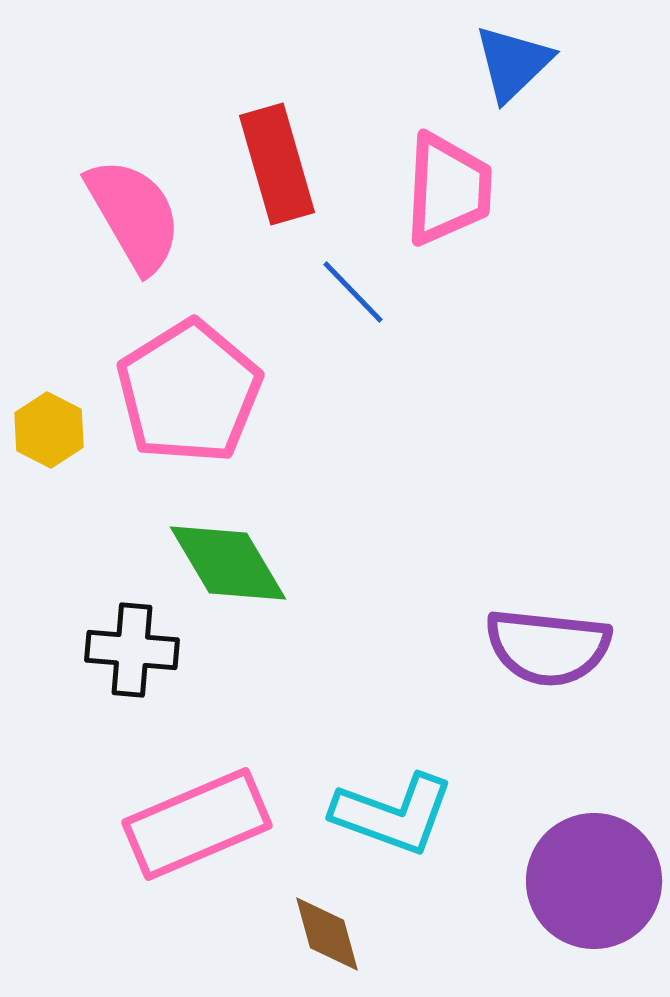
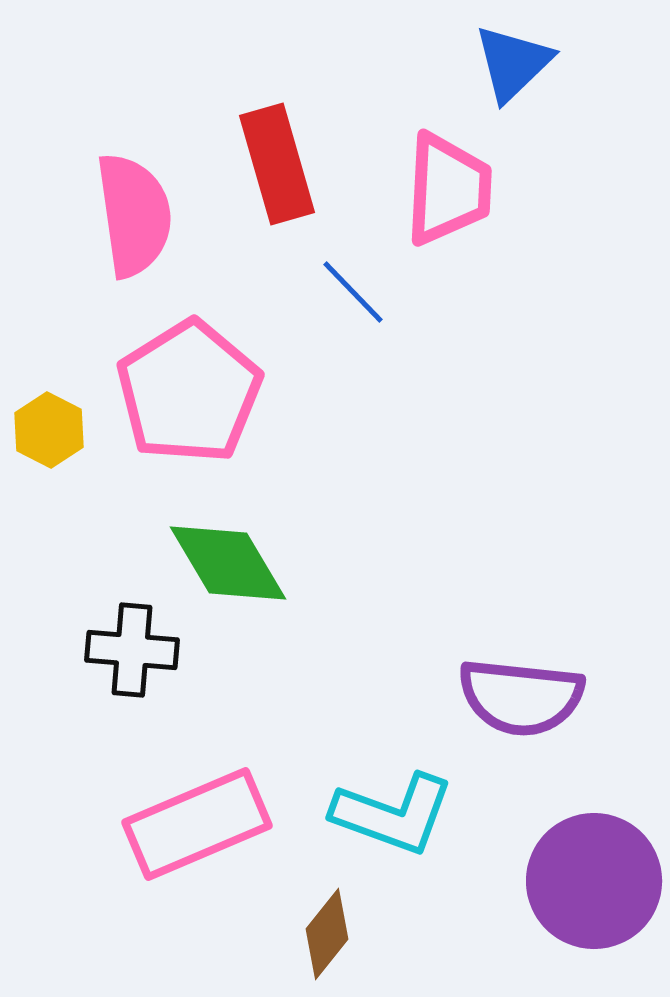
pink semicircle: rotated 22 degrees clockwise
purple semicircle: moved 27 px left, 50 px down
brown diamond: rotated 54 degrees clockwise
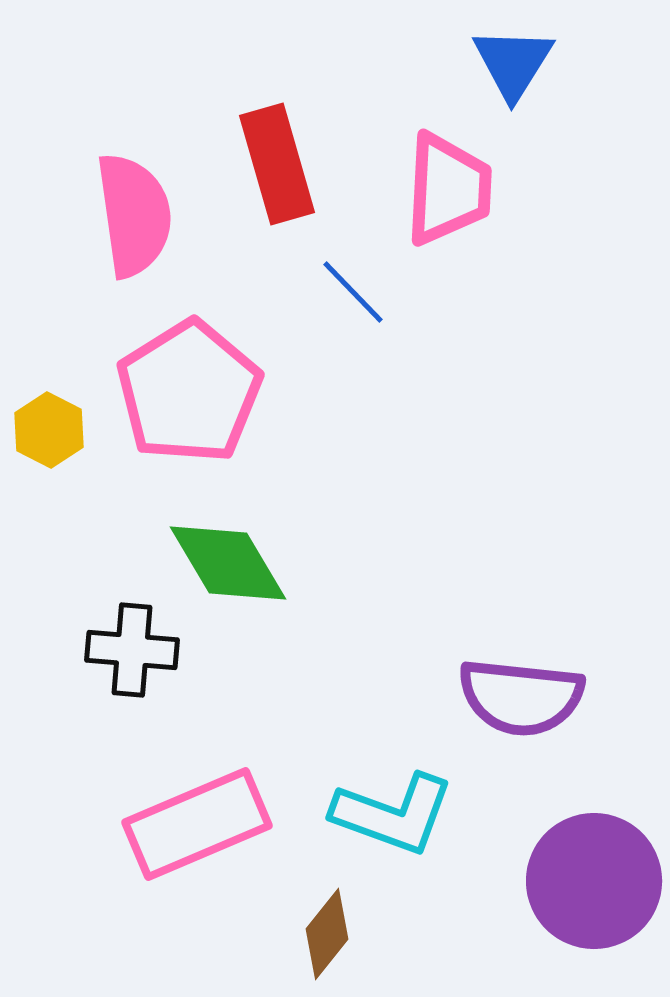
blue triangle: rotated 14 degrees counterclockwise
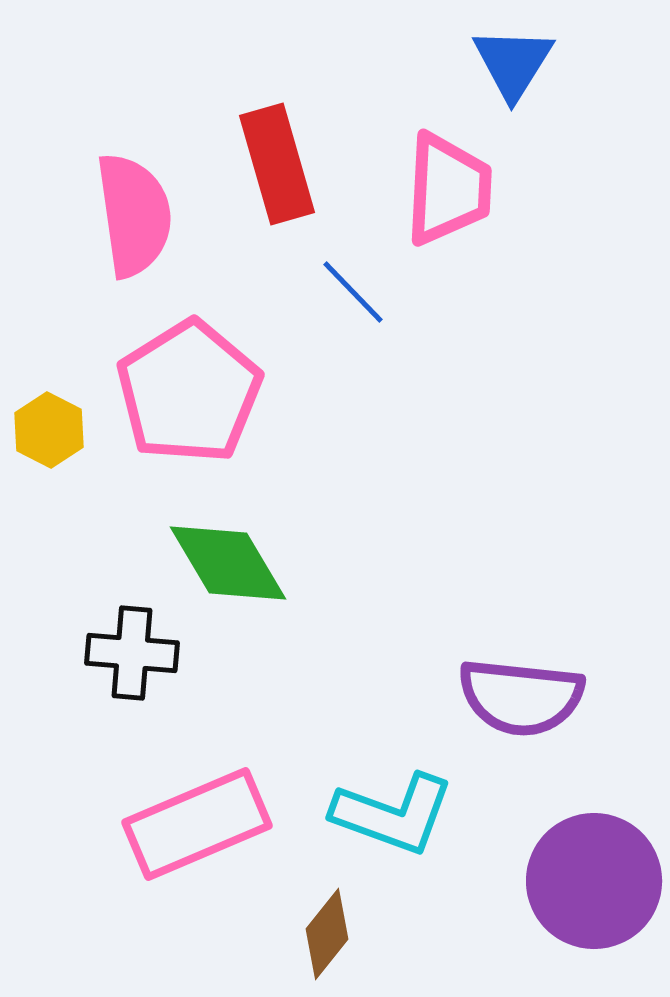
black cross: moved 3 px down
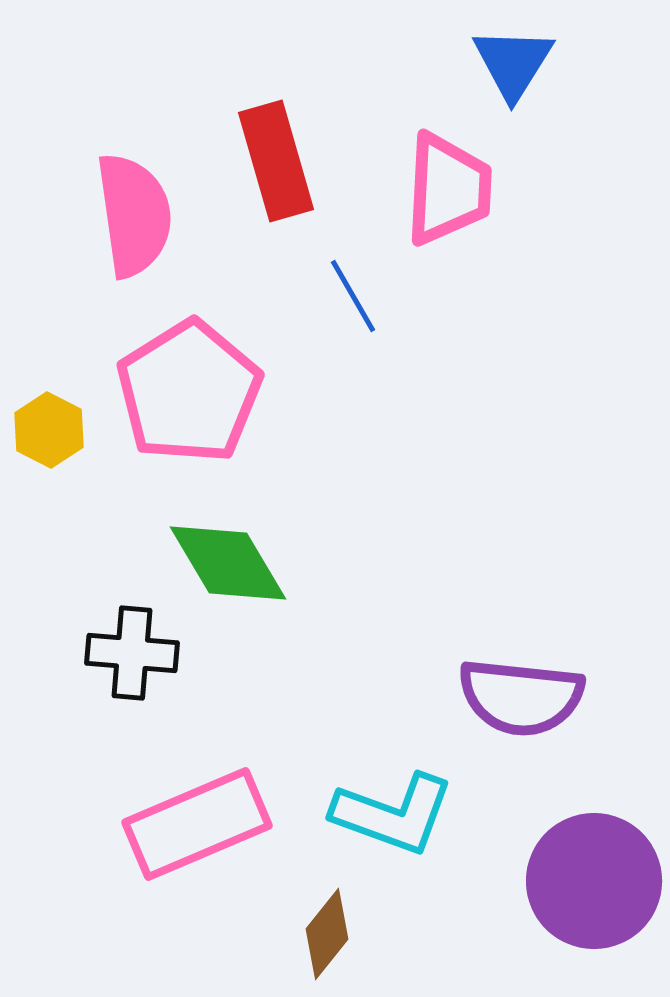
red rectangle: moved 1 px left, 3 px up
blue line: moved 4 px down; rotated 14 degrees clockwise
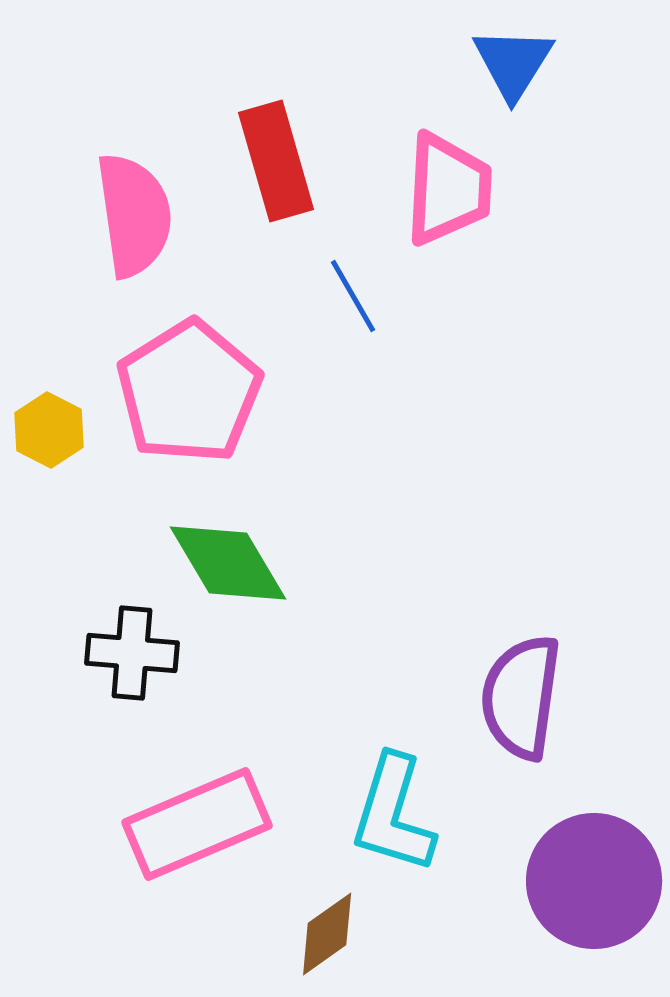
purple semicircle: rotated 92 degrees clockwise
cyan L-shape: rotated 87 degrees clockwise
brown diamond: rotated 16 degrees clockwise
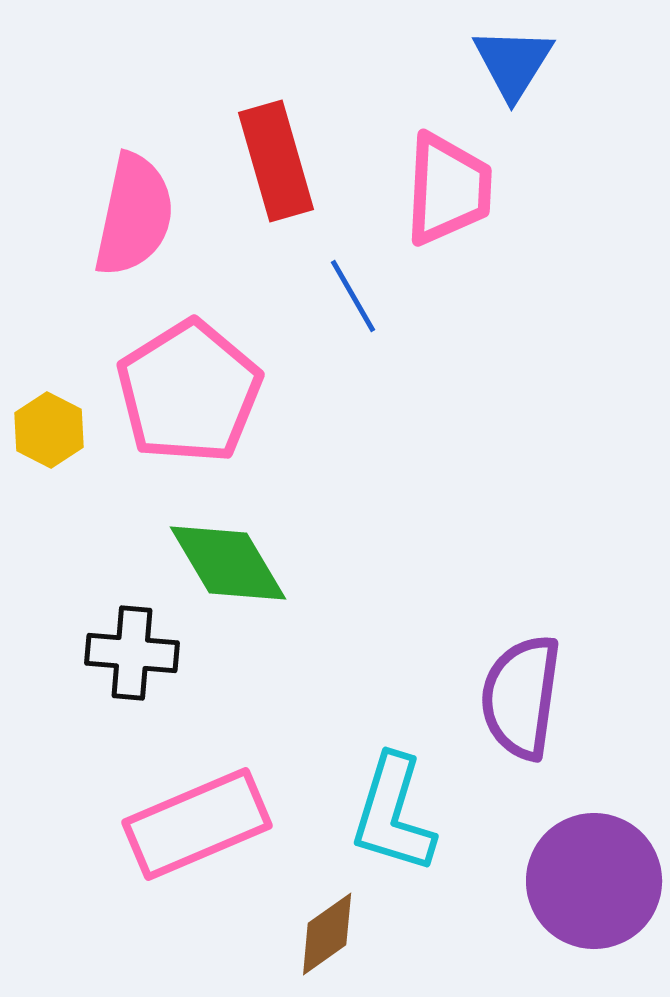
pink semicircle: rotated 20 degrees clockwise
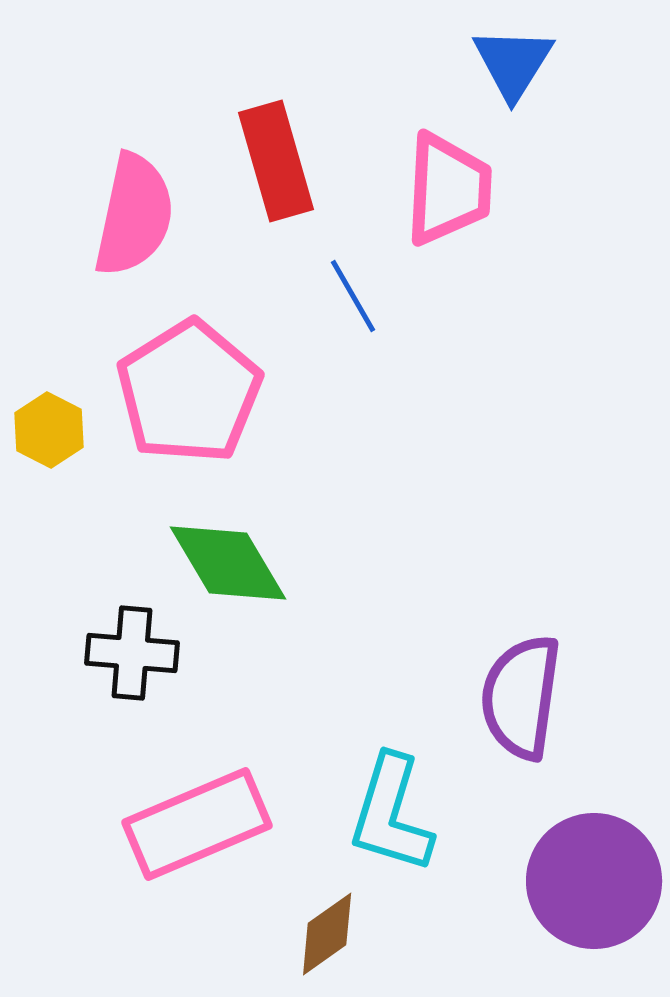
cyan L-shape: moved 2 px left
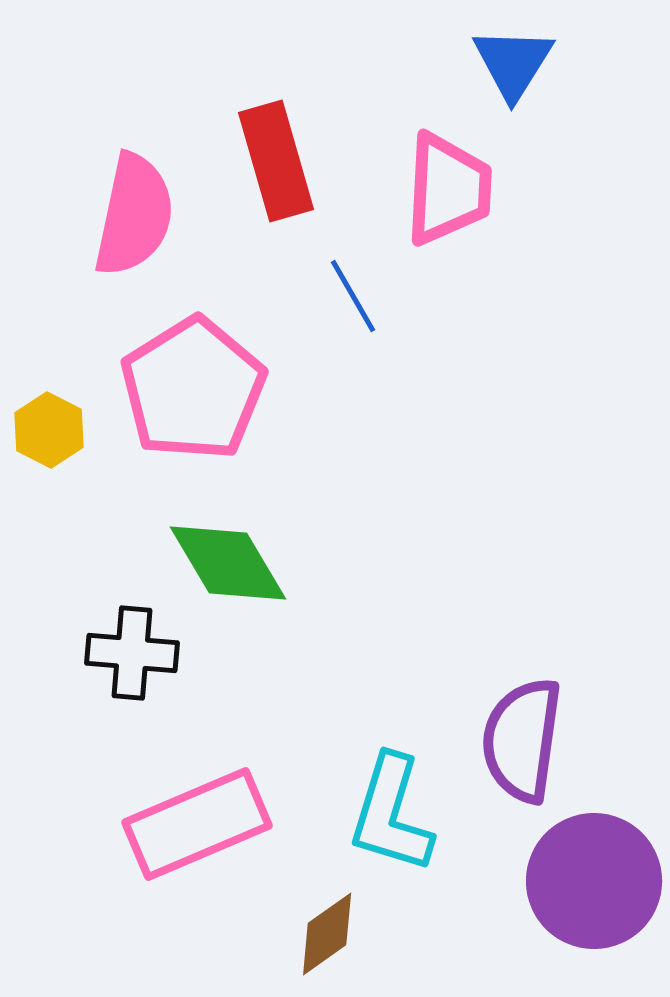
pink pentagon: moved 4 px right, 3 px up
purple semicircle: moved 1 px right, 43 px down
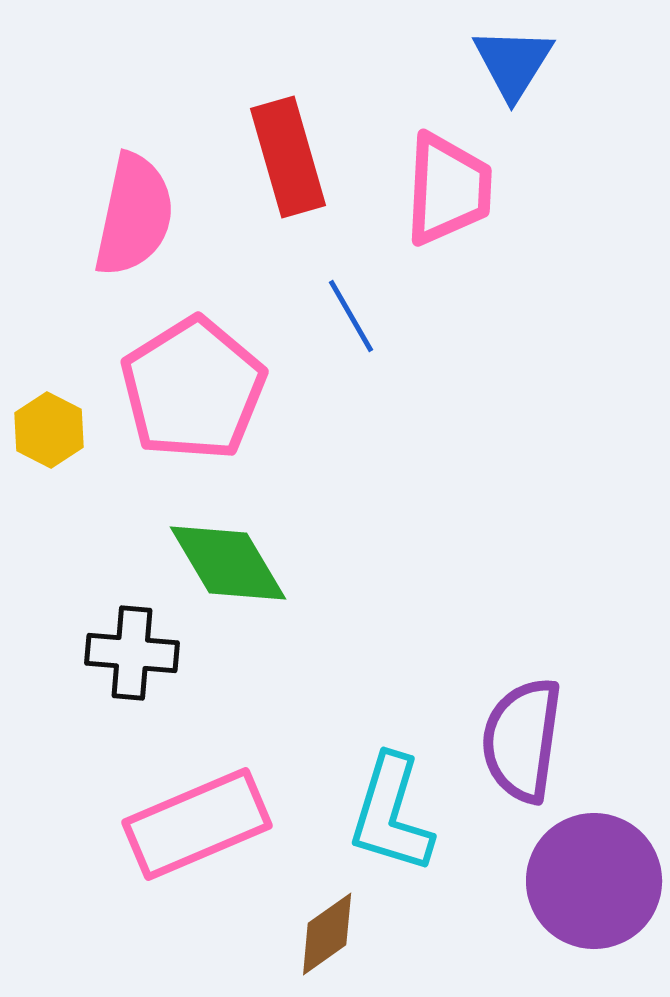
red rectangle: moved 12 px right, 4 px up
blue line: moved 2 px left, 20 px down
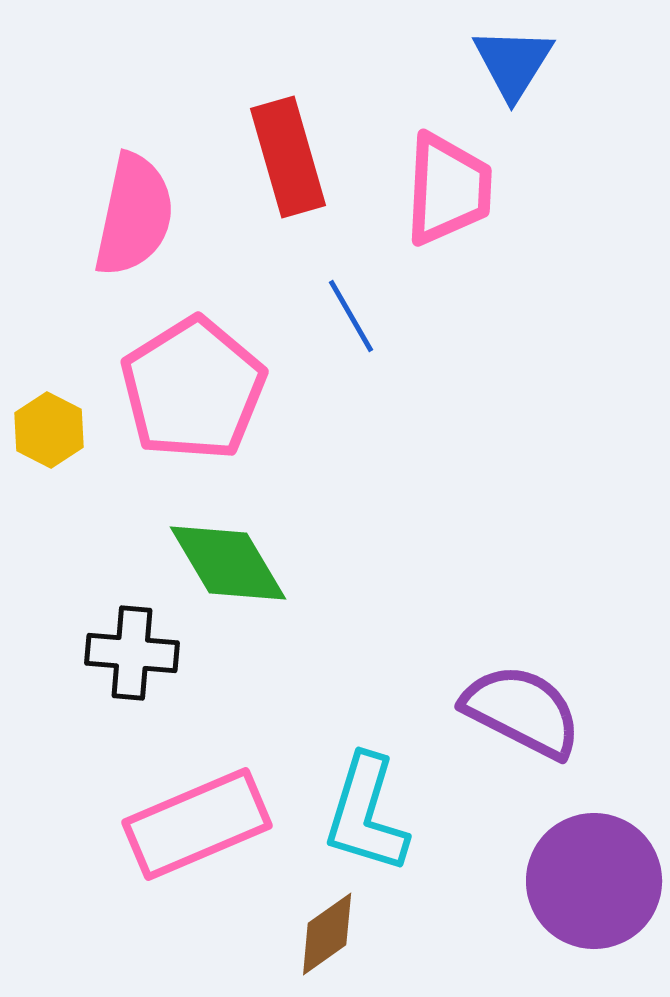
purple semicircle: moved 29 px up; rotated 109 degrees clockwise
cyan L-shape: moved 25 px left
